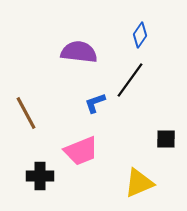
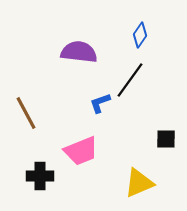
blue L-shape: moved 5 px right
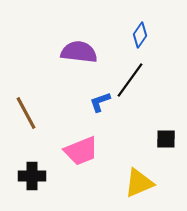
blue L-shape: moved 1 px up
black cross: moved 8 px left
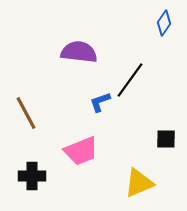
blue diamond: moved 24 px right, 12 px up
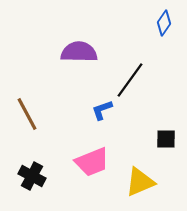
purple semicircle: rotated 6 degrees counterclockwise
blue L-shape: moved 2 px right, 8 px down
brown line: moved 1 px right, 1 px down
pink trapezoid: moved 11 px right, 11 px down
black cross: rotated 28 degrees clockwise
yellow triangle: moved 1 px right, 1 px up
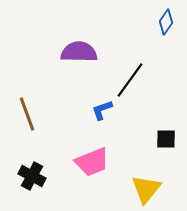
blue diamond: moved 2 px right, 1 px up
brown line: rotated 8 degrees clockwise
yellow triangle: moved 6 px right, 7 px down; rotated 28 degrees counterclockwise
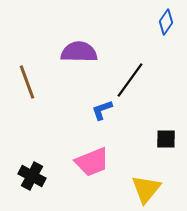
brown line: moved 32 px up
